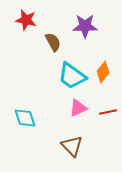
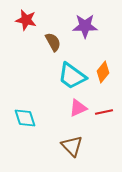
red line: moved 4 px left
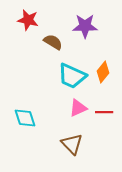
red star: moved 2 px right
brown semicircle: rotated 30 degrees counterclockwise
cyan trapezoid: rotated 12 degrees counterclockwise
red line: rotated 12 degrees clockwise
brown triangle: moved 2 px up
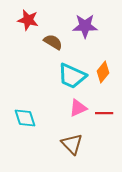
red line: moved 1 px down
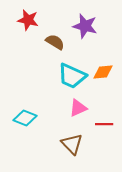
purple star: rotated 15 degrees clockwise
brown semicircle: moved 2 px right
orange diamond: rotated 45 degrees clockwise
red line: moved 11 px down
cyan diamond: rotated 50 degrees counterclockwise
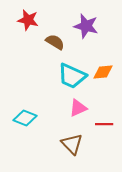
purple star: moved 1 px right
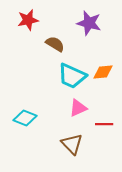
red star: rotated 25 degrees counterclockwise
purple star: moved 3 px right, 3 px up
brown semicircle: moved 2 px down
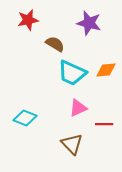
orange diamond: moved 3 px right, 2 px up
cyan trapezoid: moved 3 px up
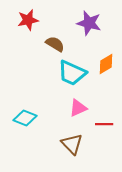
orange diamond: moved 6 px up; rotated 25 degrees counterclockwise
